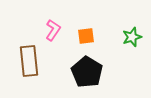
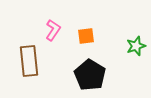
green star: moved 4 px right, 9 px down
black pentagon: moved 3 px right, 3 px down
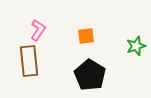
pink L-shape: moved 15 px left
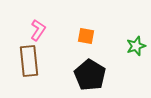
orange square: rotated 18 degrees clockwise
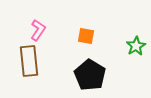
green star: rotated 12 degrees counterclockwise
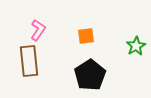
orange square: rotated 18 degrees counterclockwise
black pentagon: rotated 8 degrees clockwise
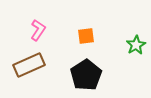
green star: moved 1 px up
brown rectangle: moved 4 px down; rotated 72 degrees clockwise
black pentagon: moved 4 px left
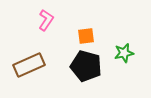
pink L-shape: moved 8 px right, 10 px up
green star: moved 12 px left, 8 px down; rotated 18 degrees clockwise
black pentagon: moved 9 px up; rotated 24 degrees counterclockwise
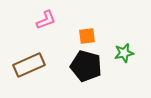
pink L-shape: rotated 35 degrees clockwise
orange square: moved 1 px right
